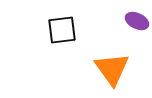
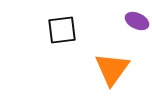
orange triangle: rotated 12 degrees clockwise
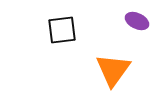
orange triangle: moved 1 px right, 1 px down
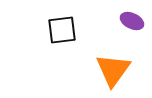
purple ellipse: moved 5 px left
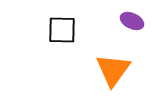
black square: rotated 8 degrees clockwise
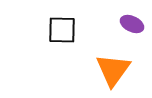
purple ellipse: moved 3 px down
